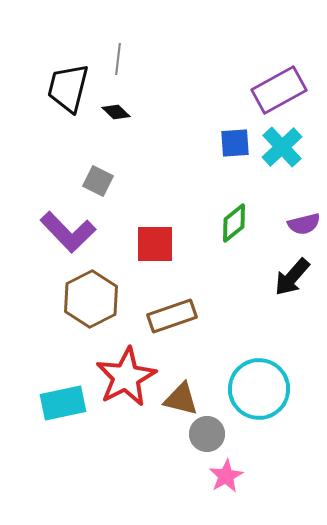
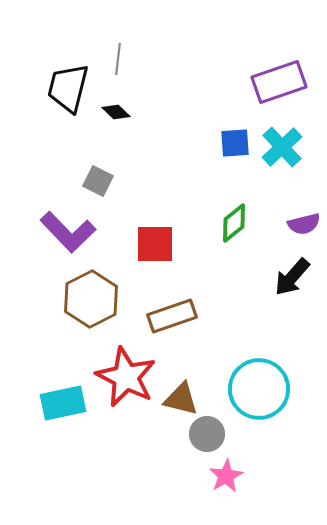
purple rectangle: moved 8 px up; rotated 10 degrees clockwise
red star: rotated 18 degrees counterclockwise
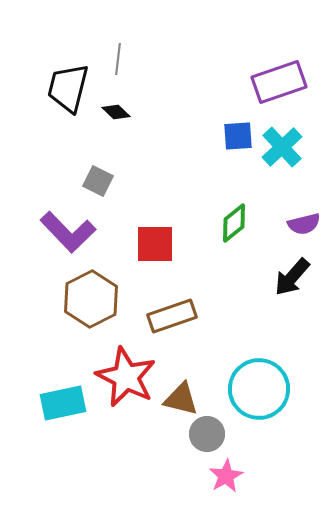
blue square: moved 3 px right, 7 px up
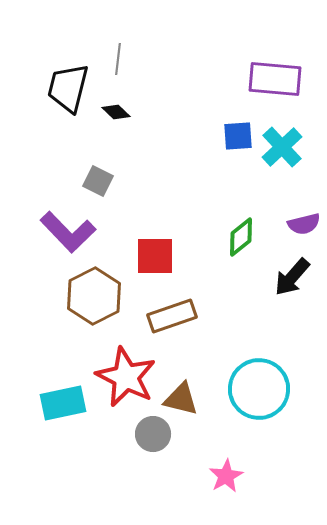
purple rectangle: moved 4 px left, 3 px up; rotated 24 degrees clockwise
green diamond: moved 7 px right, 14 px down
red square: moved 12 px down
brown hexagon: moved 3 px right, 3 px up
gray circle: moved 54 px left
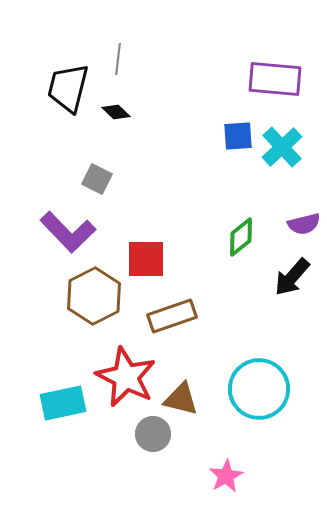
gray square: moved 1 px left, 2 px up
red square: moved 9 px left, 3 px down
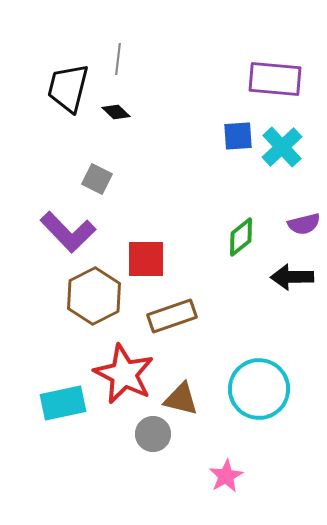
black arrow: rotated 48 degrees clockwise
red star: moved 2 px left, 3 px up
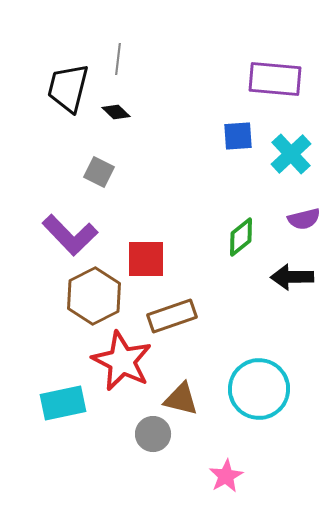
cyan cross: moved 9 px right, 7 px down
gray square: moved 2 px right, 7 px up
purple semicircle: moved 5 px up
purple L-shape: moved 2 px right, 3 px down
red star: moved 2 px left, 13 px up
